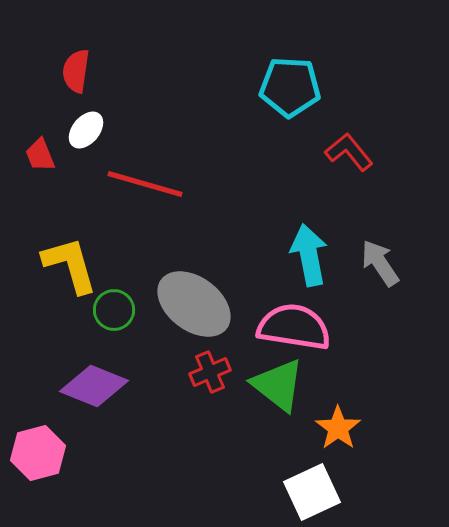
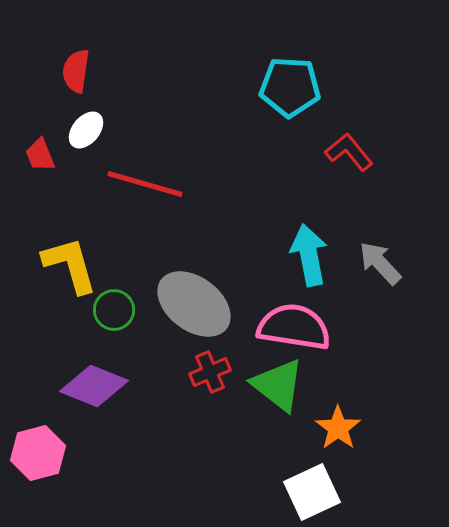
gray arrow: rotated 9 degrees counterclockwise
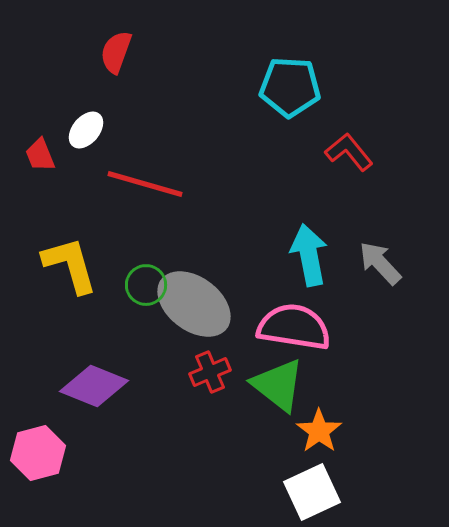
red semicircle: moved 40 px right, 19 px up; rotated 12 degrees clockwise
green circle: moved 32 px right, 25 px up
orange star: moved 19 px left, 3 px down
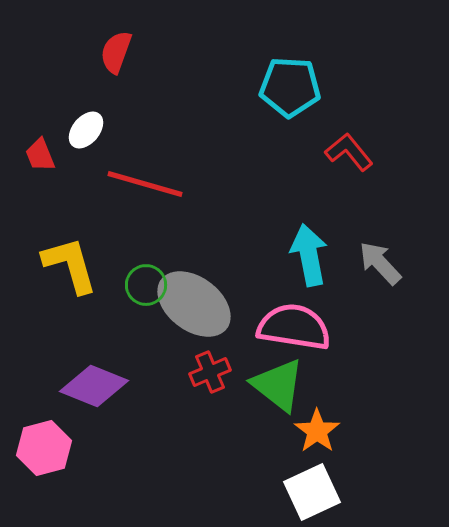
orange star: moved 2 px left
pink hexagon: moved 6 px right, 5 px up
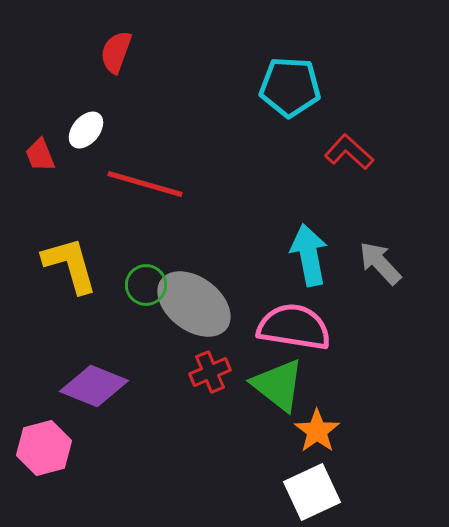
red L-shape: rotated 9 degrees counterclockwise
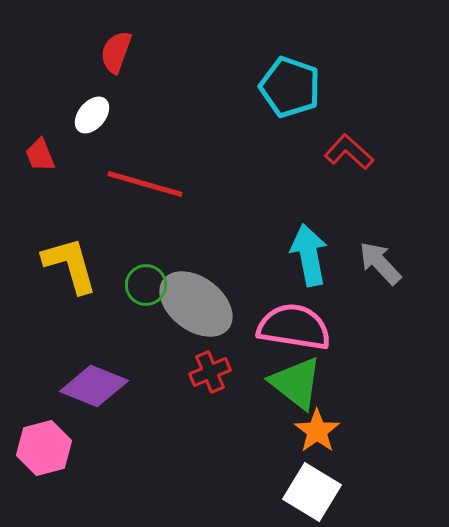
cyan pentagon: rotated 16 degrees clockwise
white ellipse: moved 6 px right, 15 px up
gray ellipse: moved 2 px right
green triangle: moved 18 px right, 2 px up
white square: rotated 34 degrees counterclockwise
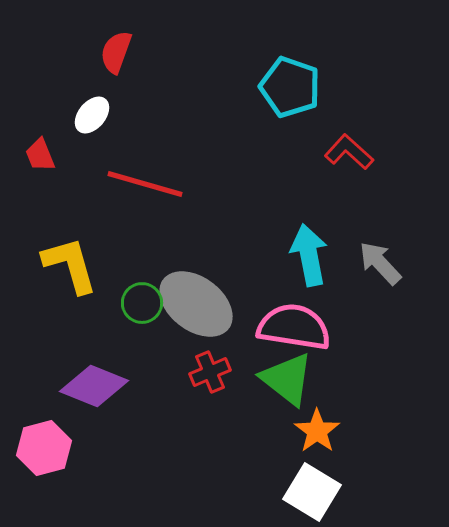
green circle: moved 4 px left, 18 px down
green triangle: moved 9 px left, 4 px up
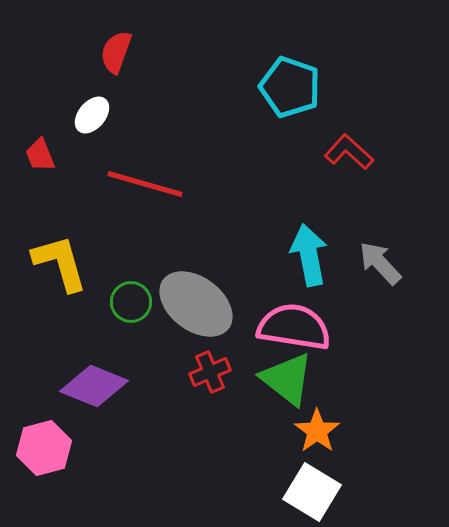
yellow L-shape: moved 10 px left, 2 px up
green circle: moved 11 px left, 1 px up
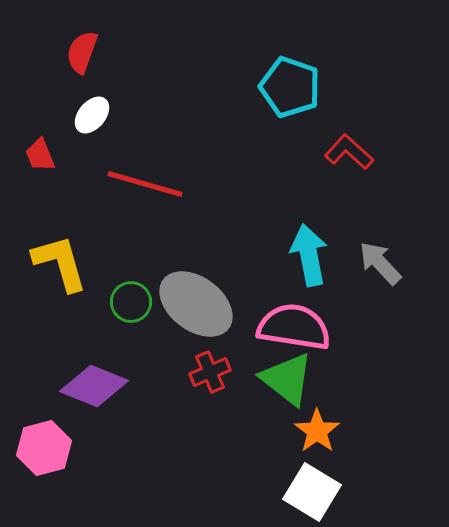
red semicircle: moved 34 px left
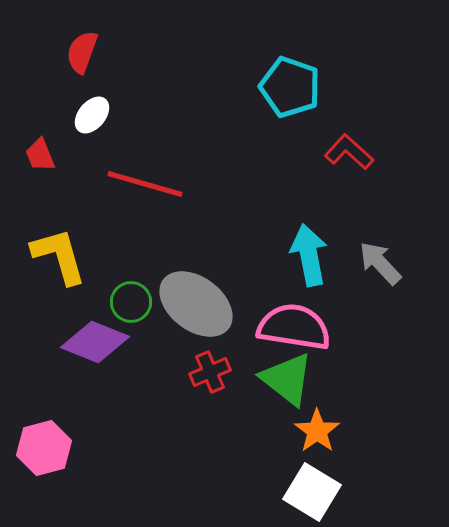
yellow L-shape: moved 1 px left, 7 px up
purple diamond: moved 1 px right, 44 px up
